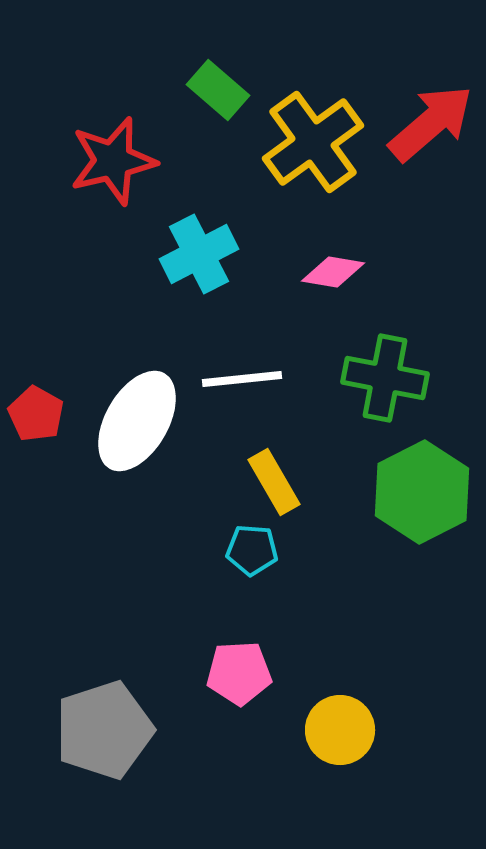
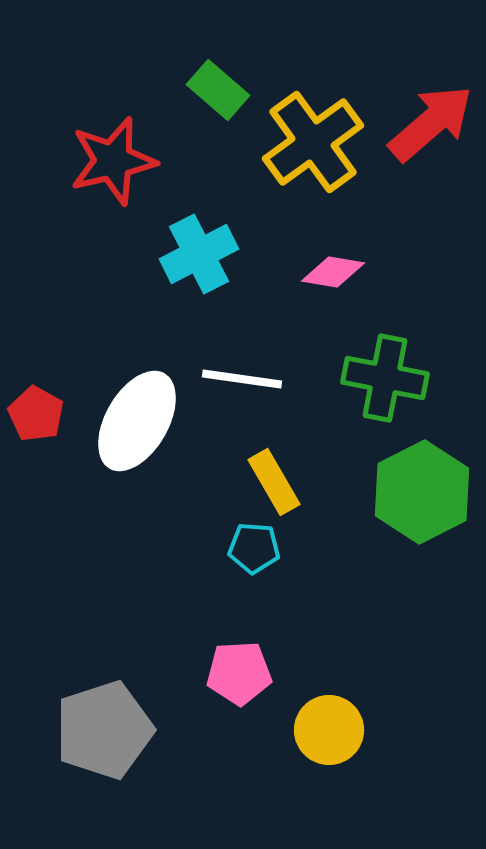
white line: rotated 14 degrees clockwise
cyan pentagon: moved 2 px right, 2 px up
yellow circle: moved 11 px left
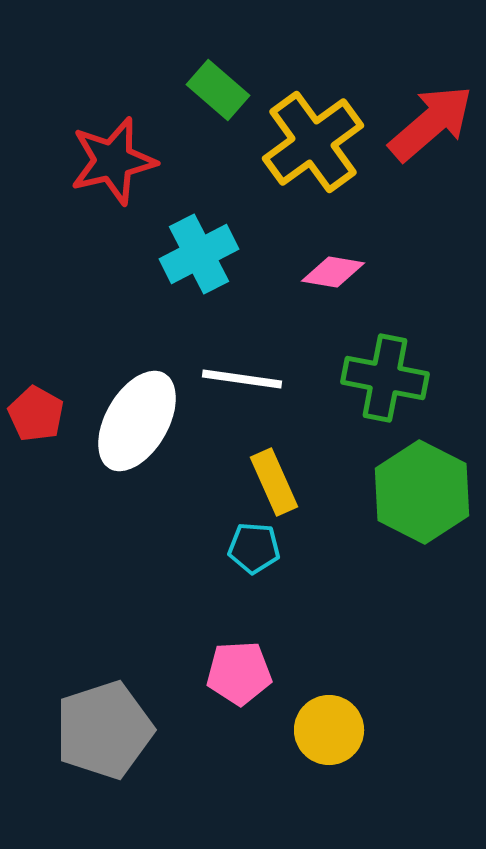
yellow rectangle: rotated 6 degrees clockwise
green hexagon: rotated 6 degrees counterclockwise
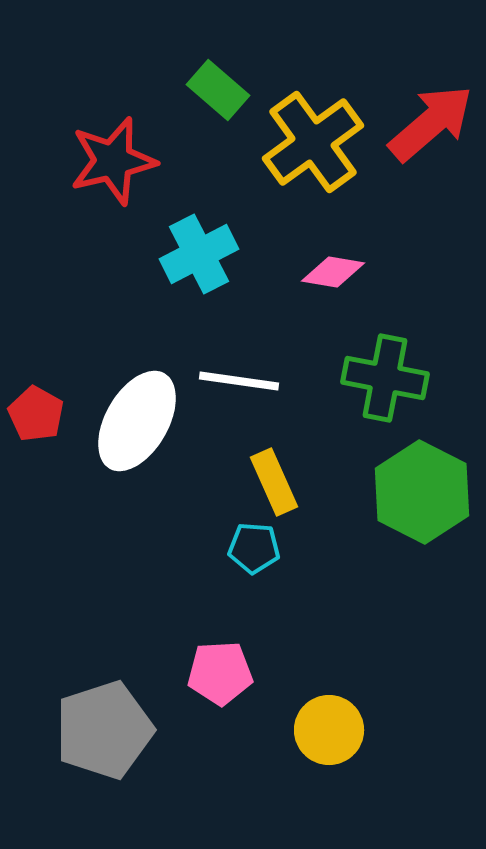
white line: moved 3 px left, 2 px down
pink pentagon: moved 19 px left
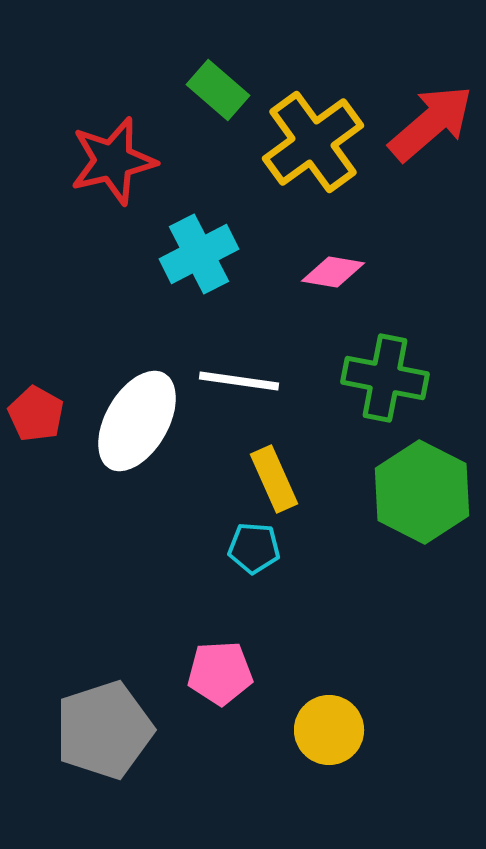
yellow rectangle: moved 3 px up
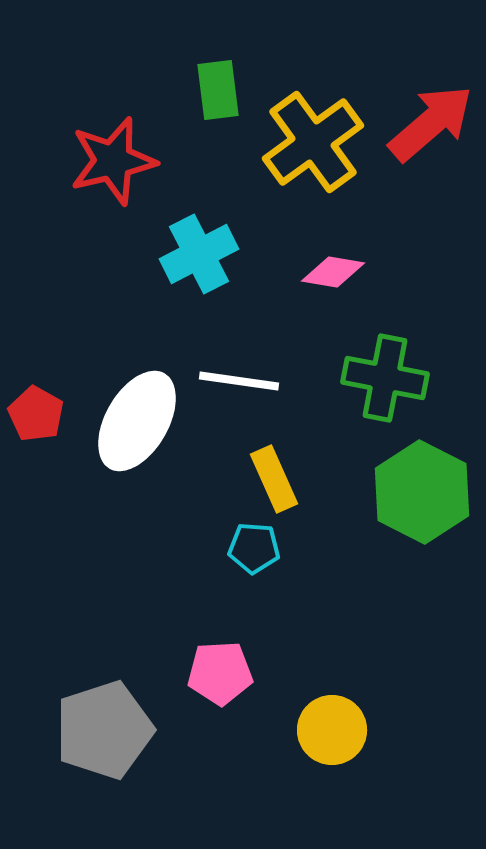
green rectangle: rotated 42 degrees clockwise
yellow circle: moved 3 px right
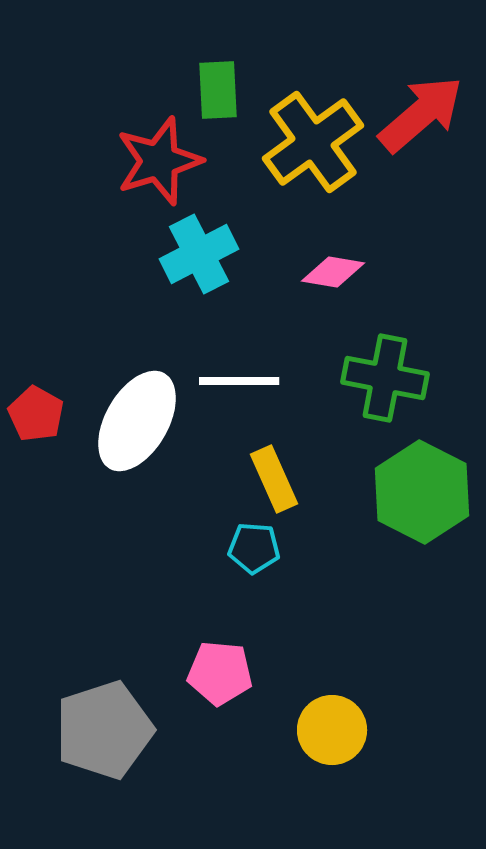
green rectangle: rotated 4 degrees clockwise
red arrow: moved 10 px left, 9 px up
red star: moved 46 px right; rotated 4 degrees counterclockwise
white line: rotated 8 degrees counterclockwise
pink pentagon: rotated 8 degrees clockwise
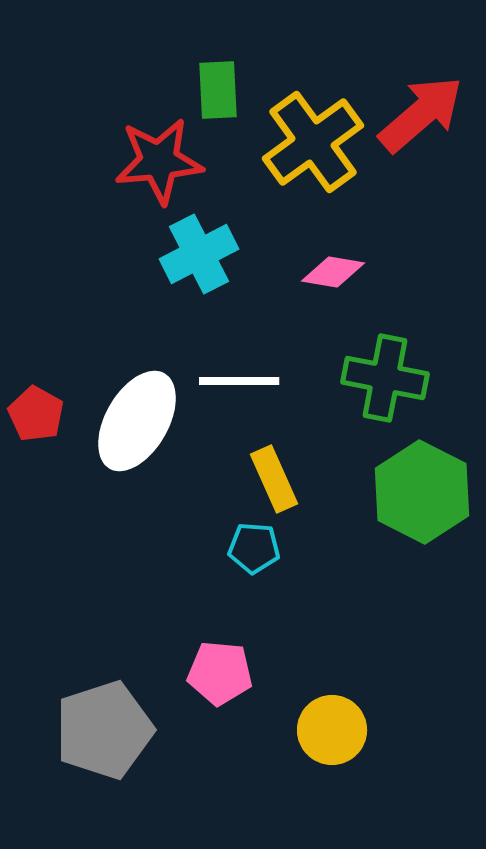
red star: rotated 12 degrees clockwise
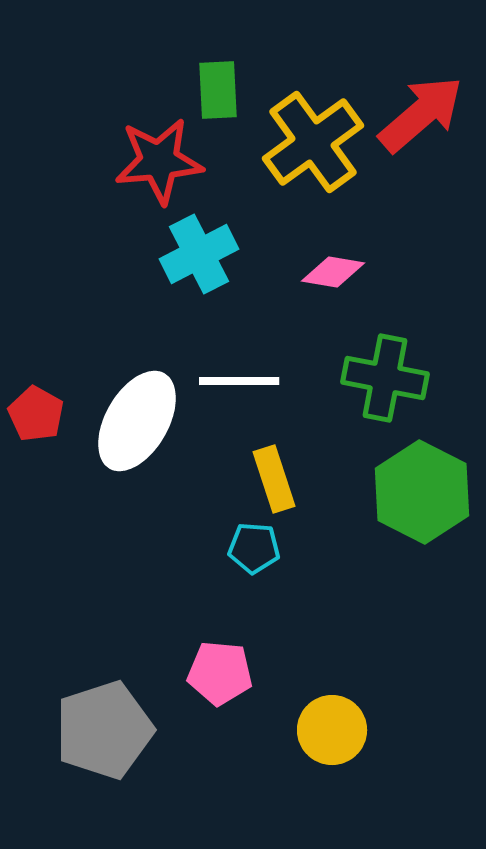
yellow rectangle: rotated 6 degrees clockwise
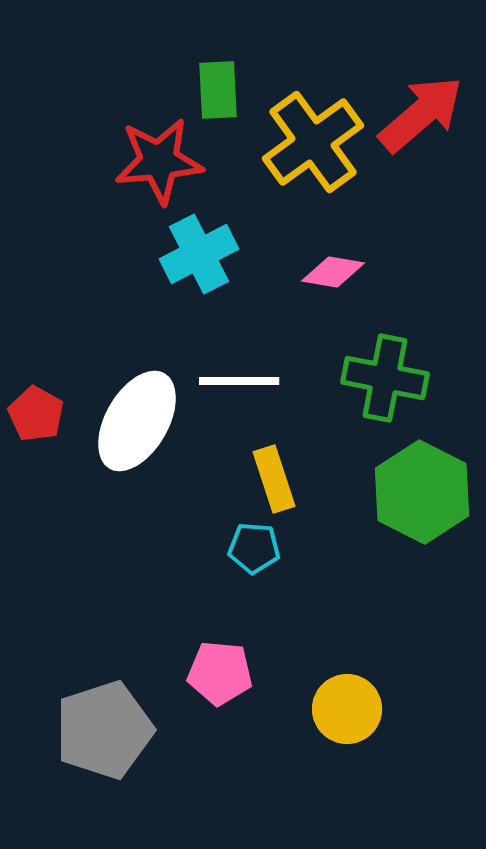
yellow circle: moved 15 px right, 21 px up
